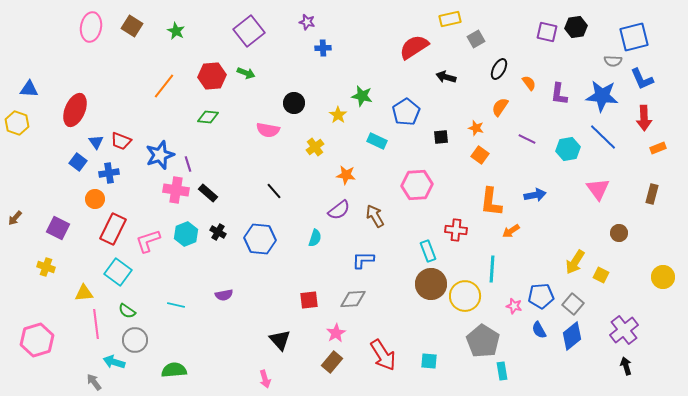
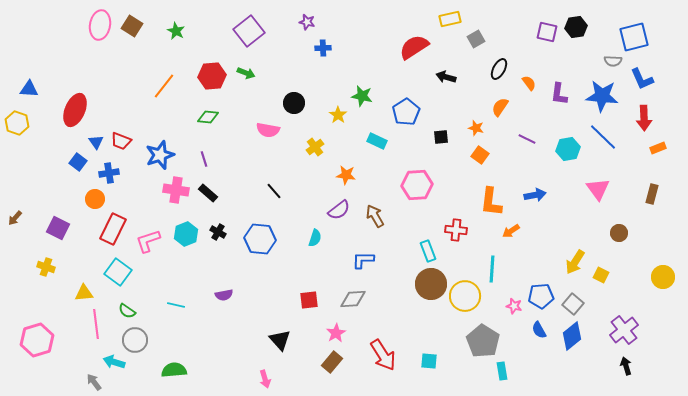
pink ellipse at (91, 27): moved 9 px right, 2 px up
purple line at (188, 164): moved 16 px right, 5 px up
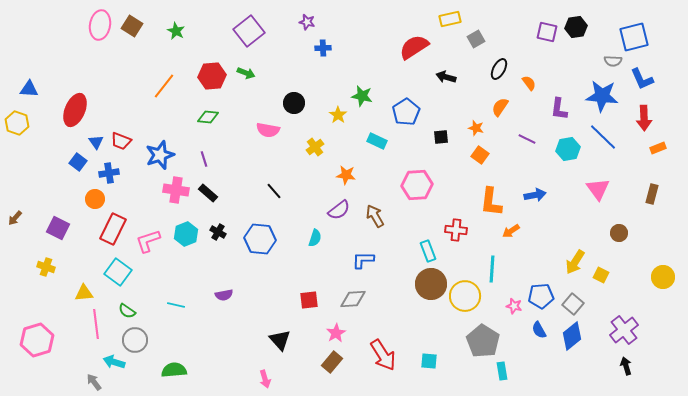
purple L-shape at (559, 94): moved 15 px down
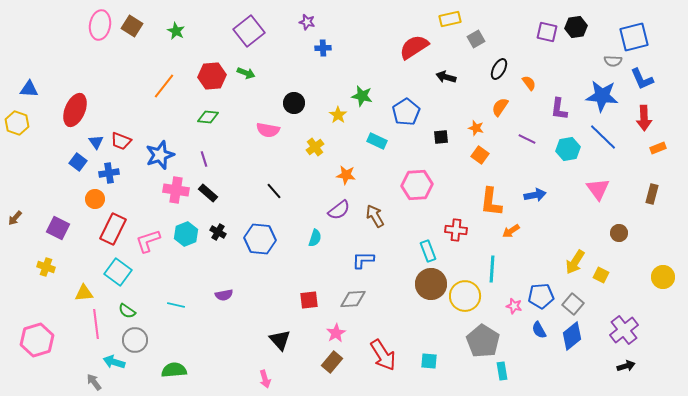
black arrow at (626, 366): rotated 90 degrees clockwise
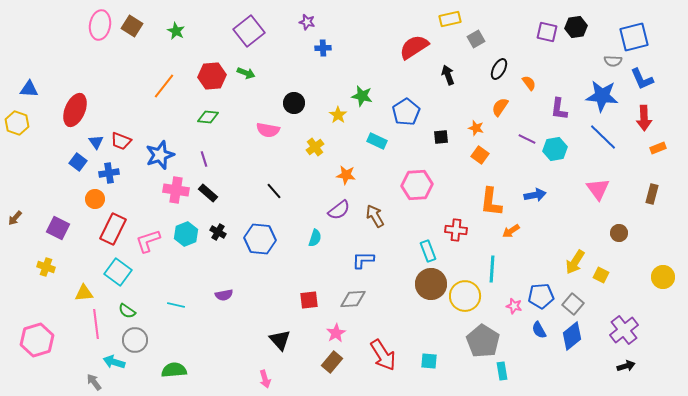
black arrow at (446, 77): moved 2 px right, 2 px up; rotated 54 degrees clockwise
cyan hexagon at (568, 149): moved 13 px left
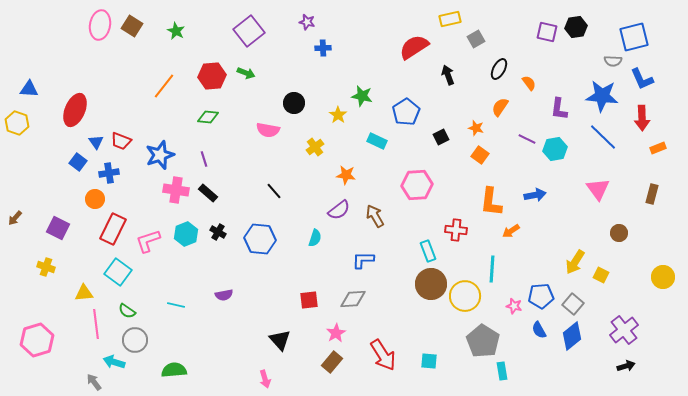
red arrow at (644, 118): moved 2 px left
black square at (441, 137): rotated 21 degrees counterclockwise
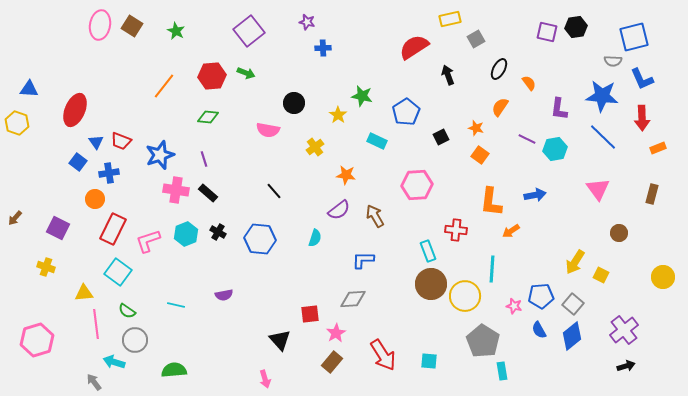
red square at (309, 300): moved 1 px right, 14 px down
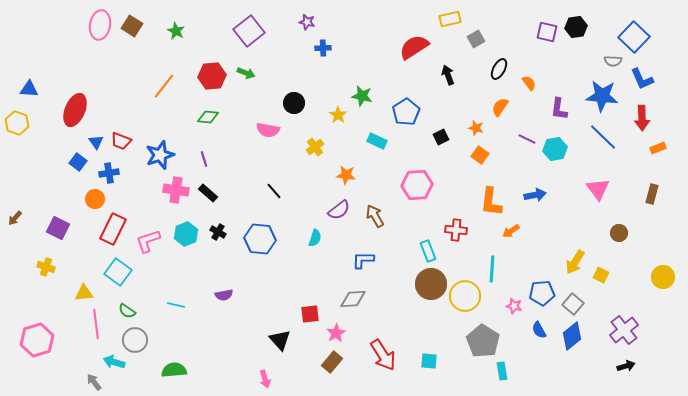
blue square at (634, 37): rotated 32 degrees counterclockwise
blue pentagon at (541, 296): moved 1 px right, 3 px up
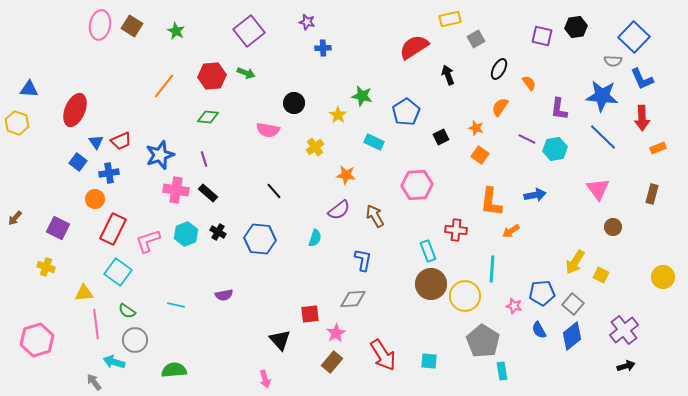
purple square at (547, 32): moved 5 px left, 4 px down
red trapezoid at (121, 141): rotated 45 degrees counterclockwise
cyan rectangle at (377, 141): moved 3 px left, 1 px down
brown circle at (619, 233): moved 6 px left, 6 px up
blue L-shape at (363, 260): rotated 100 degrees clockwise
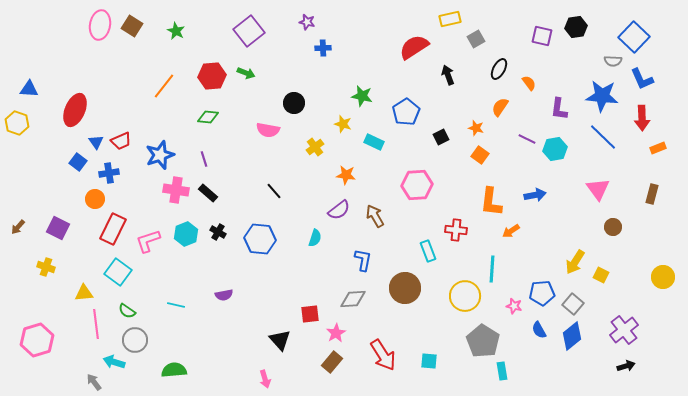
yellow star at (338, 115): moved 5 px right, 9 px down; rotated 18 degrees counterclockwise
brown arrow at (15, 218): moved 3 px right, 9 px down
brown circle at (431, 284): moved 26 px left, 4 px down
